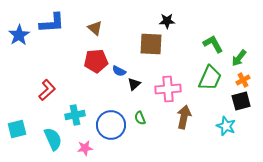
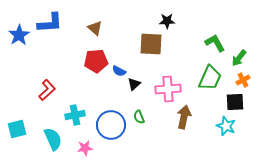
blue L-shape: moved 2 px left
green L-shape: moved 2 px right, 1 px up
black square: moved 6 px left, 1 px down; rotated 12 degrees clockwise
green semicircle: moved 1 px left, 1 px up
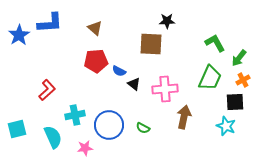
black triangle: rotated 40 degrees counterclockwise
pink cross: moved 3 px left
green semicircle: moved 4 px right, 11 px down; rotated 40 degrees counterclockwise
blue circle: moved 2 px left
cyan semicircle: moved 2 px up
